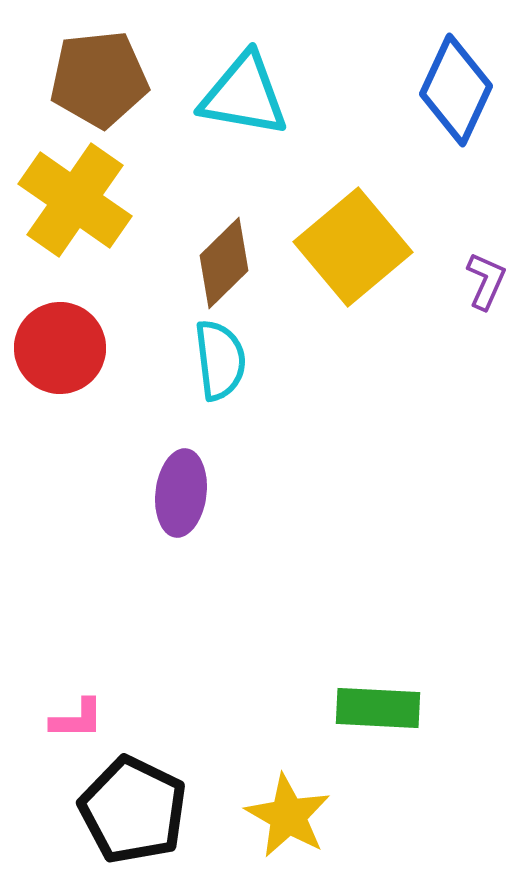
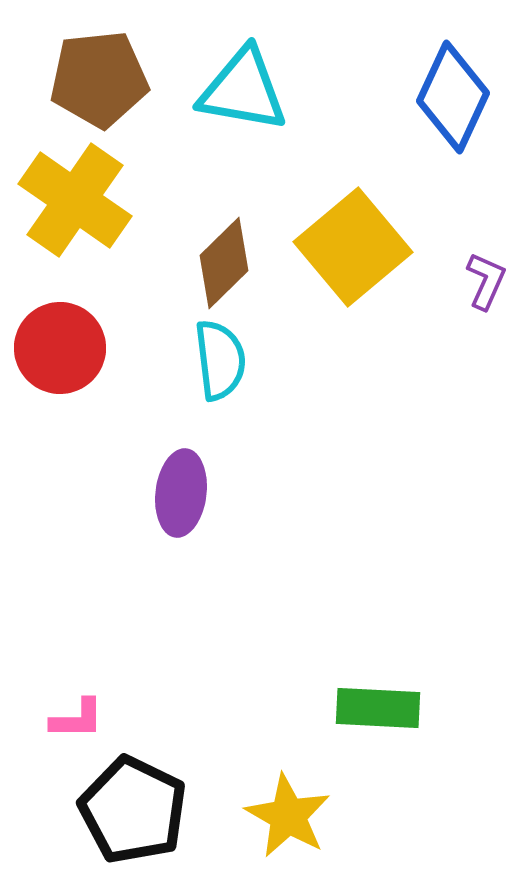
blue diamond: moved 3 px left, 7 px down
cyan triangle: moved 1 px left, 5 px up
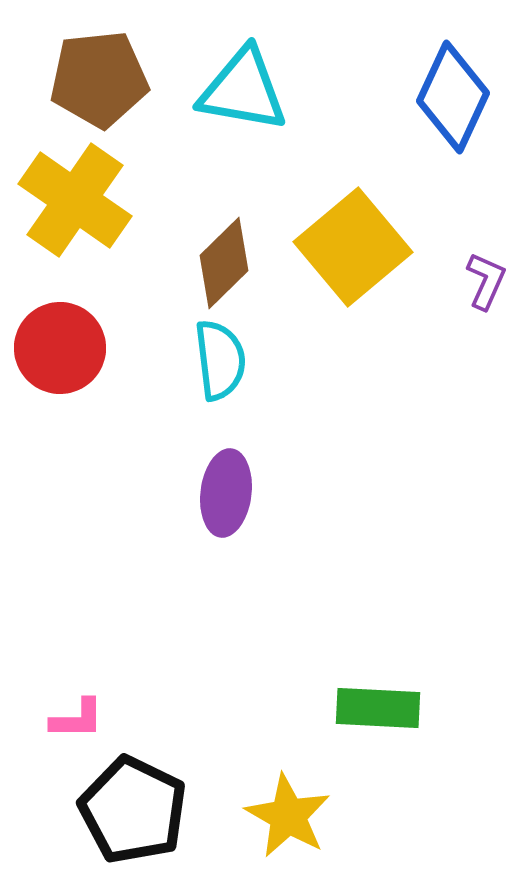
purple ellipse: moved 45 px right
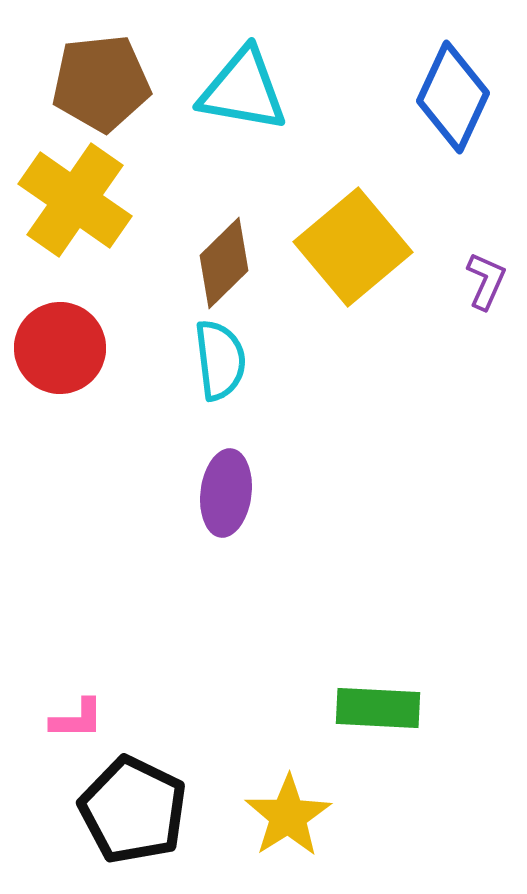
brown pentagon: moved 2 px right, 4 px down
yellow star: rotated 10 degrees clockwise
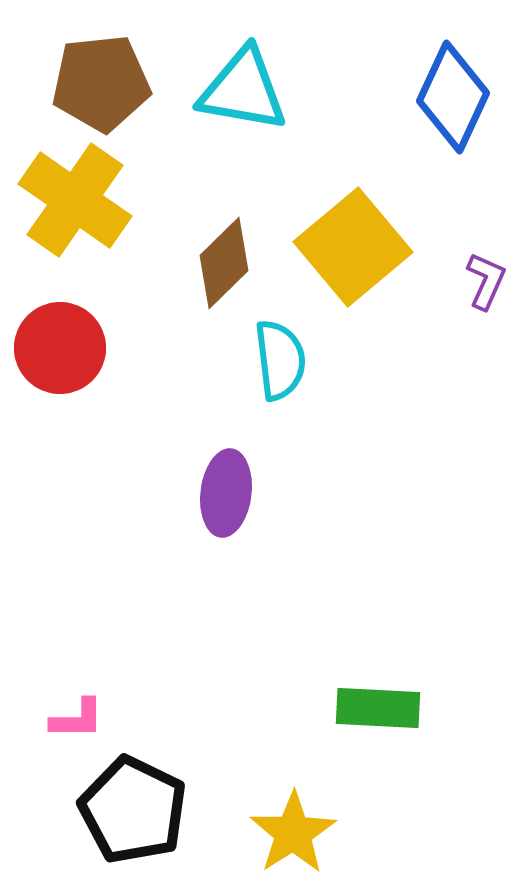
cyan semicircle: moved 60 px right
yellow star: moved 5 px right, 17 px down
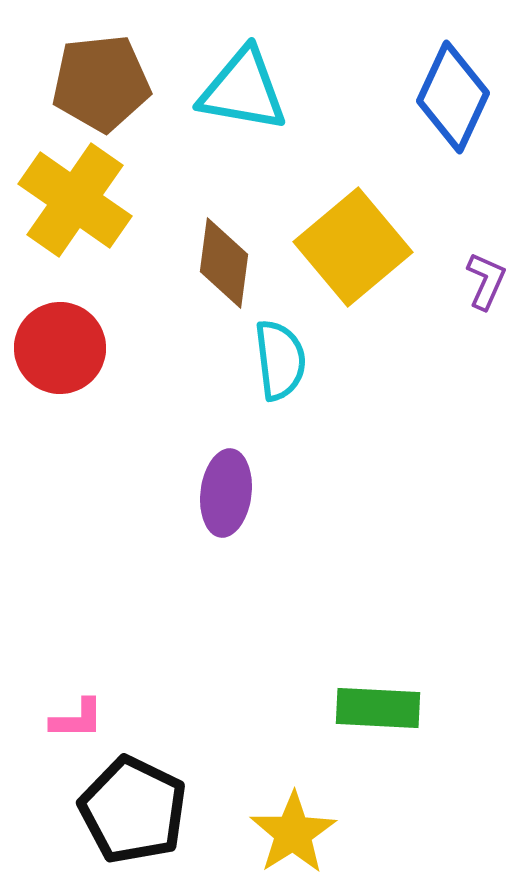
brown diamond: rotated 38 degrees counterclockwise
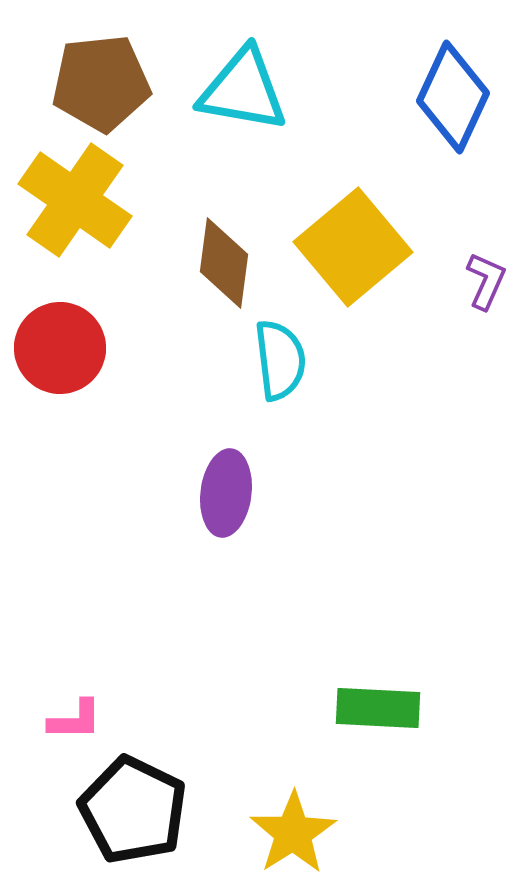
pink L-shape: moved 2 px left, 1 px down
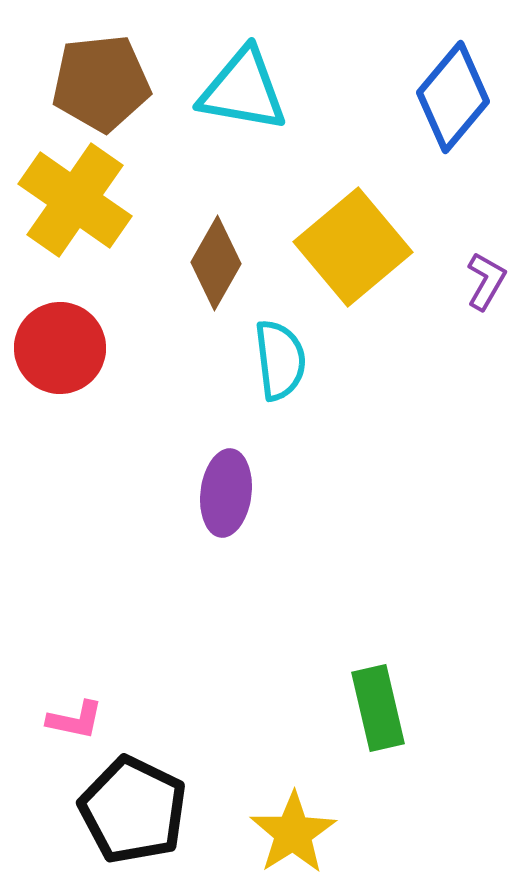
blue diamond: rotated 15 degrees clockwise
brown diamond: moved 8 px left; rotated 22 degrees clockwise
purple L-shape: rotated 6 degrees clockwise
green rectangle: rotated 74 degrees clockwise
pink L-shape: rotated 12 degrees clockwise
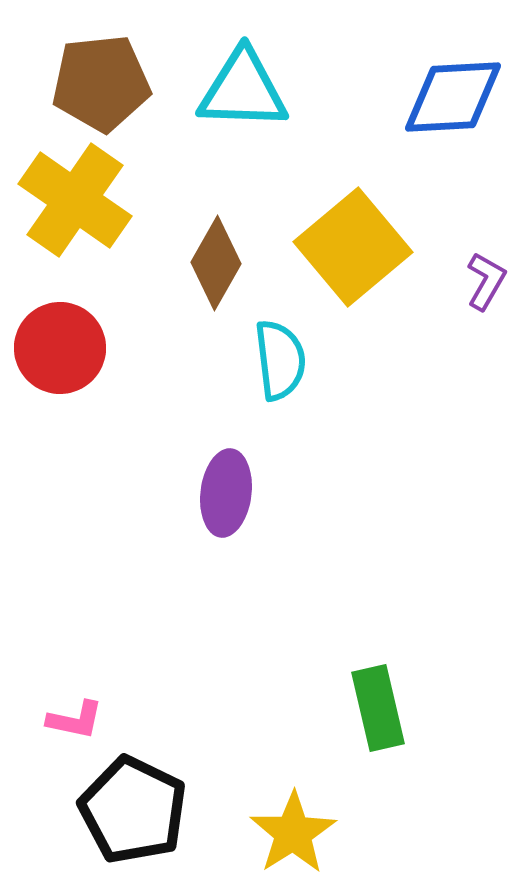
cyan triangle: rotated 8 degrees counterclockwise
blue diamond: rotated 47 degrees clockwise
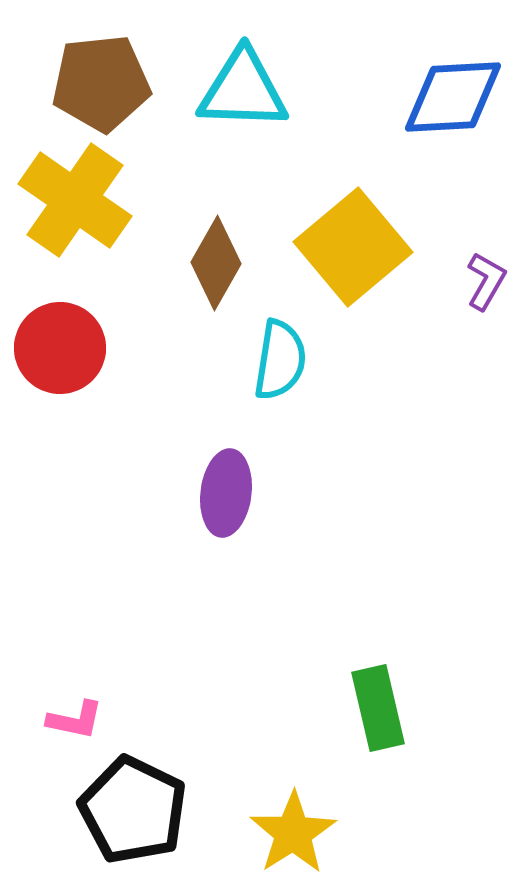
cyan semicircle: rotated 16 degrees clockwise
